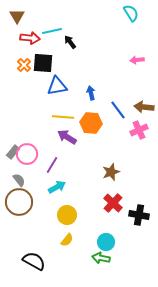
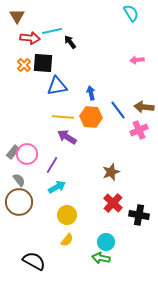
orange hexagon: moved 6 px up
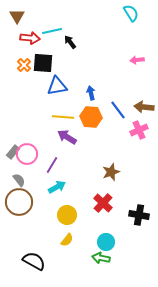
red cross: moved 10 px left
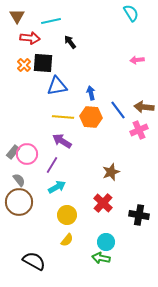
cyan line: moved 1 px left, 10 px up
purple arrow: moved 5 px left, 4 px down
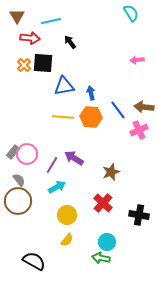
blue triangle: moved 7 px right
purple arrow: moved 12 px right, 17 px down
brown circle: moved 1 px left, 1 px up
cyan circle: moved 1 px right
